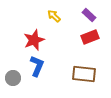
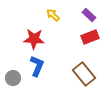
yellow arrow: moved 1 px left, 1 px up
red star: moved 1 px up; rotated 25 degrees clockwise
brown rectangle: rotated 45 degrees clockwise
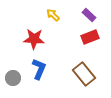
blue L-shape: moved 2 px right, 3 px down
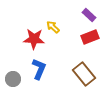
yellow arrow: moved 12 px down
gray circle: moved 1 px down
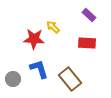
red rectangle: moved 3 px left, 6 px down; rotated 24 degrees clockwise
blue L-shape: rotated 40 degrees counterclockwise
brown rectangle: moved 14 px left, 5 px down
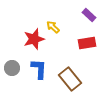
red star: rotated 20 degrees counterclockwise
red rectangle: rotated 12 degrees counterclockwise
blue L-shape: rotated 20 degrees clockwise
gray circle: moved 1 px left, 11 px up
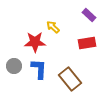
red star: moved 1 px right, 3 px down; rotated 15 degrees clockwise
gray circle: moved 2 px right, 2 px up
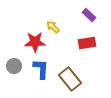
blue L-shape: moved 2 px right
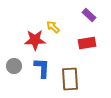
red star: moved 2 px up
blue L-shape: moved 1 px right, 1 px up
brown rectangle: rotated 35 degrees clockwise
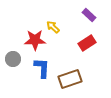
red rectangle: rotated 24 degrees counterclockwise
gray circle: moved 1 px left, 7 px up
brown rectangle: rotated 75 degrees clockwise
